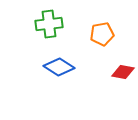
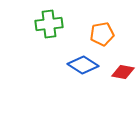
blue diamond: moved 24 px right, 2 px up
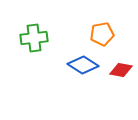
green cross: moved 15 px left, 14 px down
red diamond: moved 2 px left, 2 px up
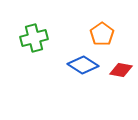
orange pentagon: rotated 25 degrees counterclockwise
green cross: rotated 8 degrees counterclockwise
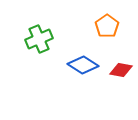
orange pentagon: moved 5 px right, 8 px up
green cross: moved 5 px right, 1 px down; rotated 8 degrees counterclockwise
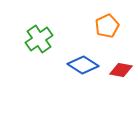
orange pentagon: rotated 10 degrees clockwise
green cross: rotated 12 degrees counterclockwise
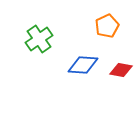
blue diamond: rotated 28 degrees counterclockwise
